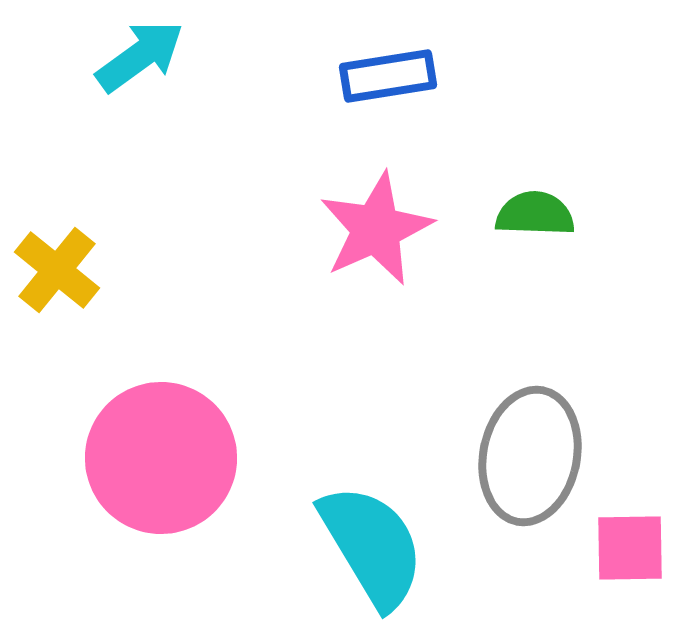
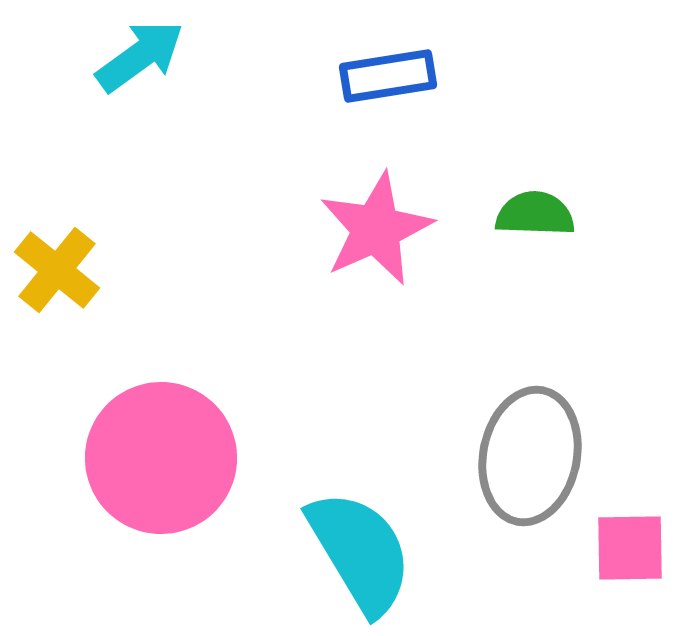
cyan semicircle: moved 12 px left, 6 px down
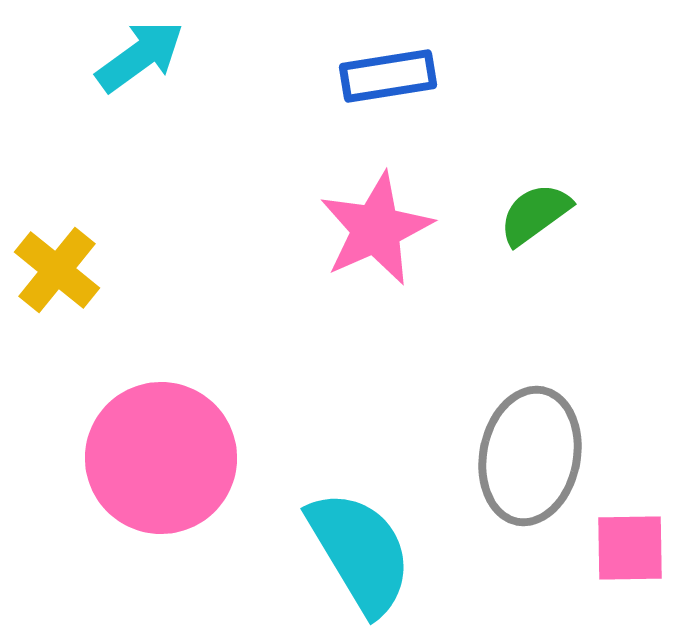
green semicircle: rotated 38 degrees counterclockwise
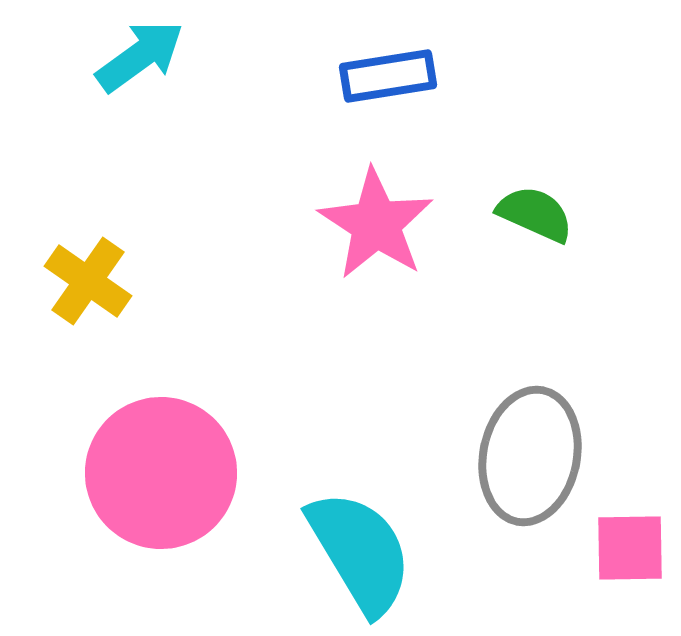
green semicircle: rotated 60 degrees clockwise
pink star: moved 5 px up; rotated 15 degrees counterclockwise
yellow cross: moved 31 px right, 11 px down; rotated 4 degrees counterclockwise
pink circle: moved 15 px down
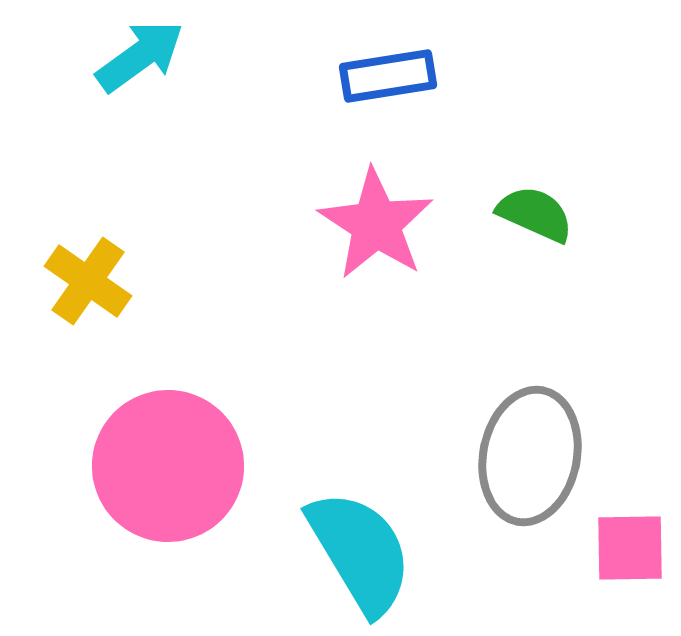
pink circle: moved 7 px right, 7 px up
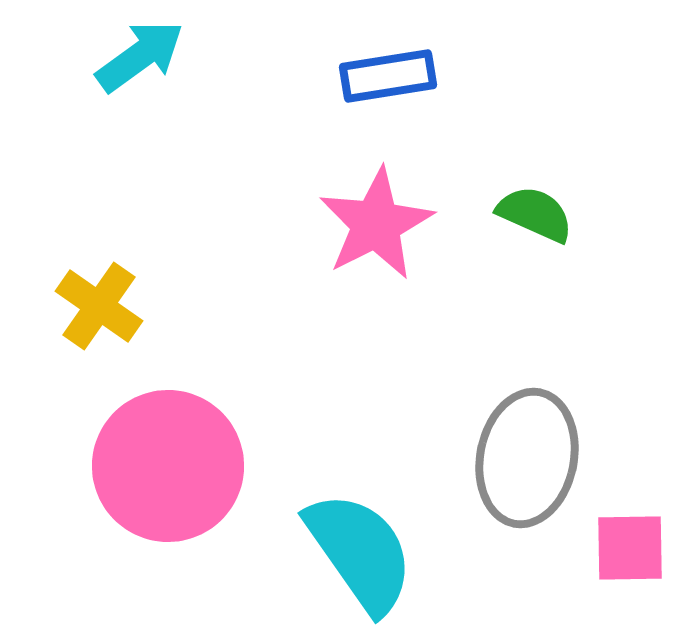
pink star: rotated 12 degrees clockwise
yellow cross: moved 11 px right, 25 px down
gray ellipse: moved 3 px left, 2 px down
cyan semicircle: rotated 4 degrees counterclockwise
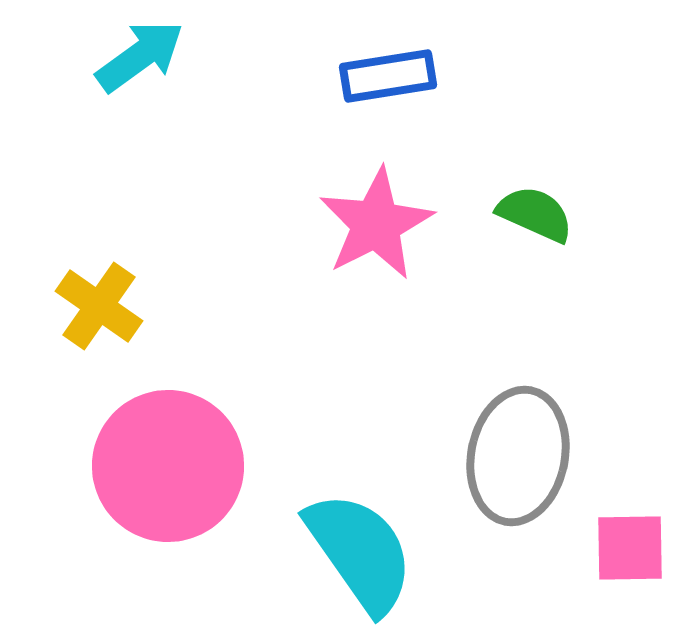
gray ellipse: moved 9 px left, 2 px up
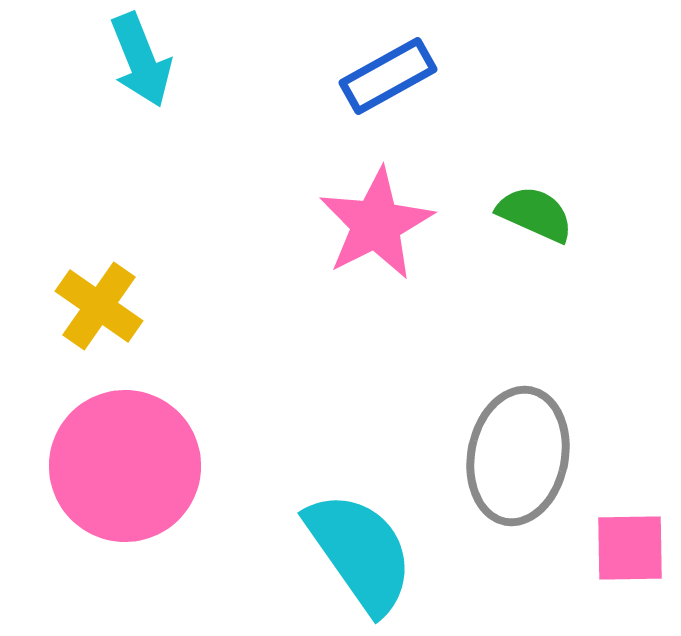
cyan arrow: moved 1 px right, 4 px down; rotated 104 degrees clockwise
blue rectangle: rotated 20 degrees counterclockwise
pink circle: moved 43 px left
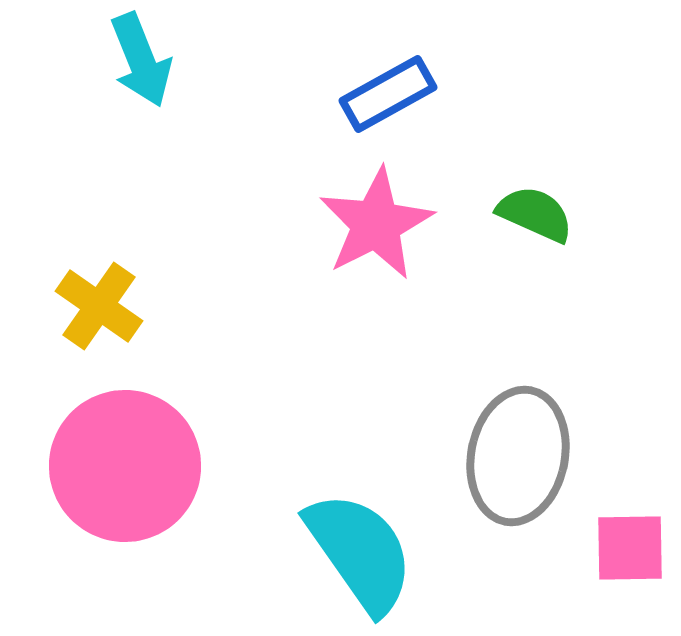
blue rectangle: moved 18 px down
